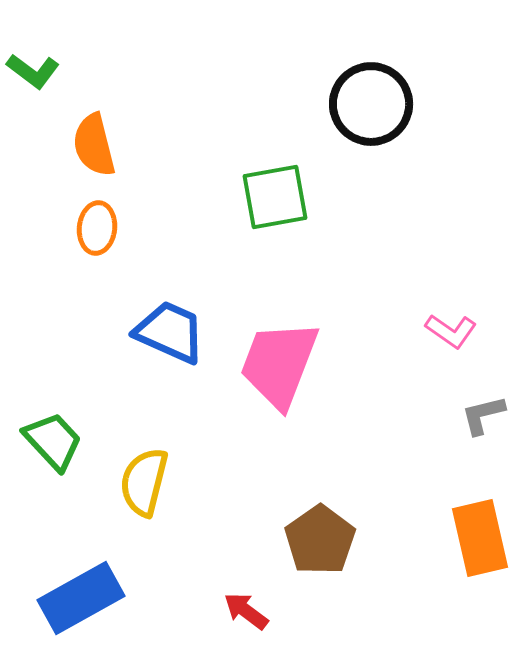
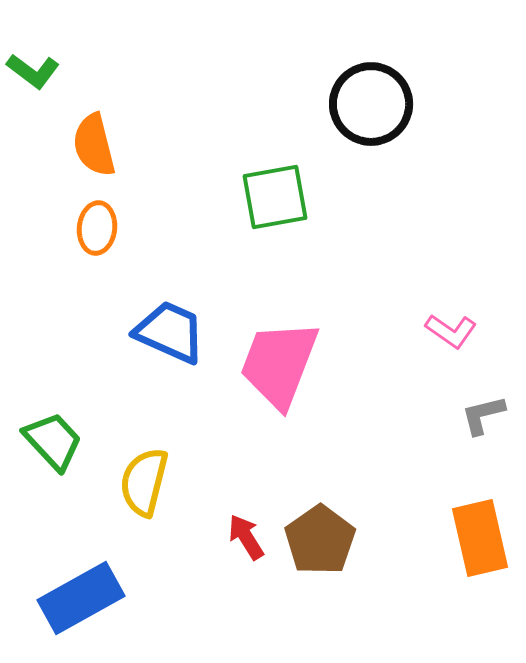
red arrow: moved 74 px up; rotated 21 degrees clockwise
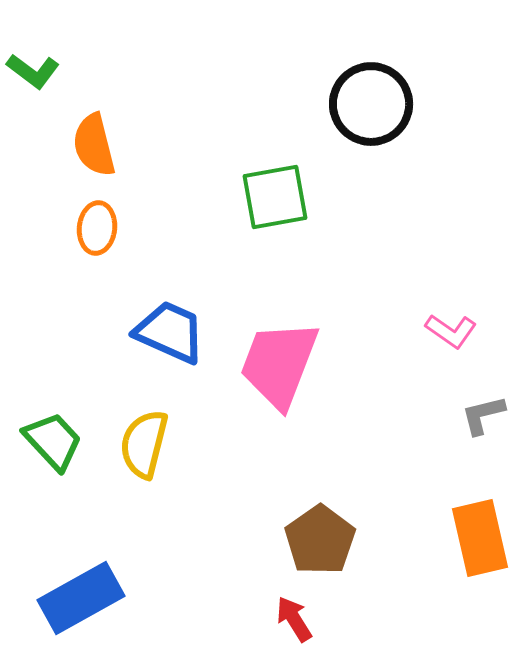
yellow semicircle: moved 38 px up
red arrow: moved 48 px right, 82 px down
